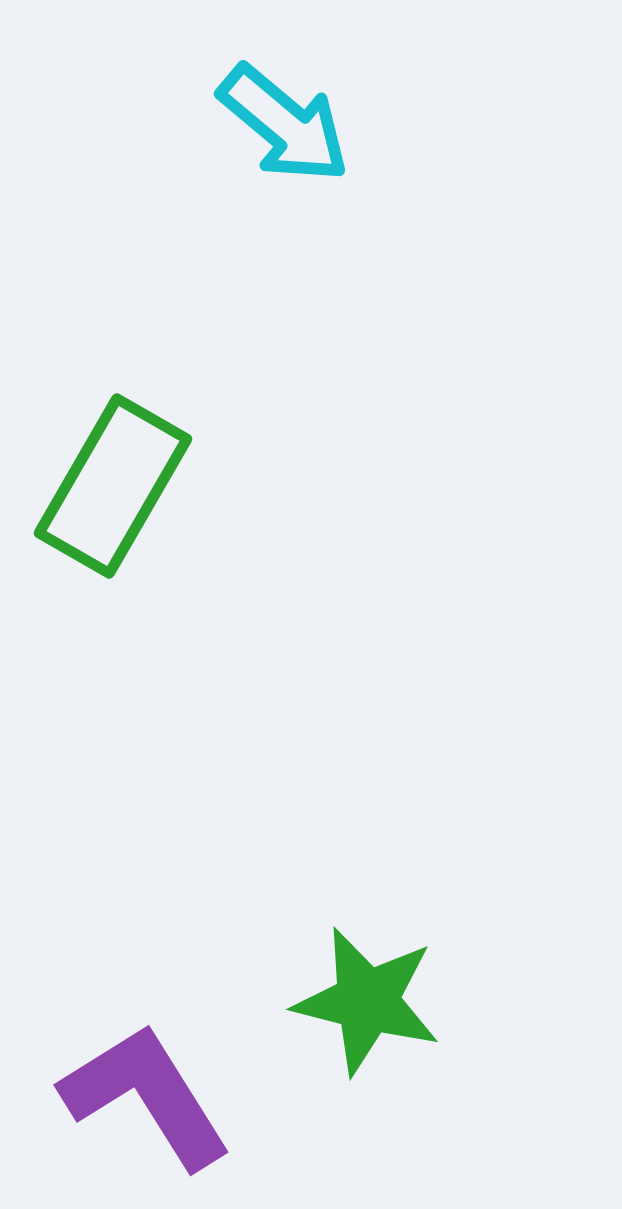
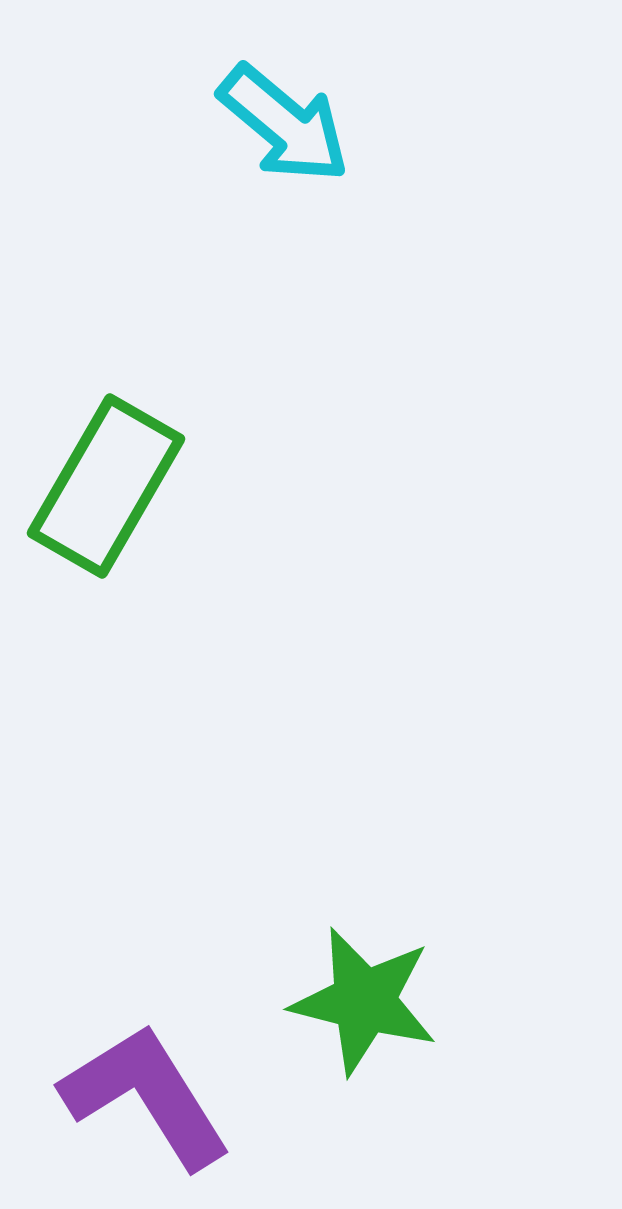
green rectangle: moved 7 px left
green star: moved 3 px left
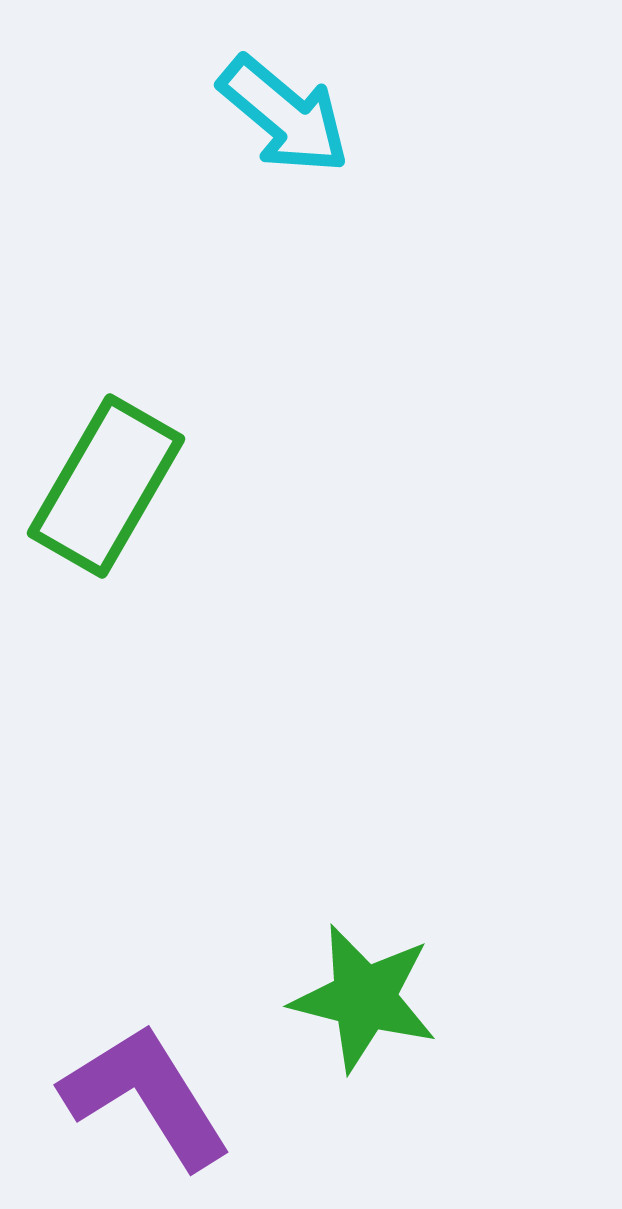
cyan arrow: moved 9 px up
green star: moved 3 px up
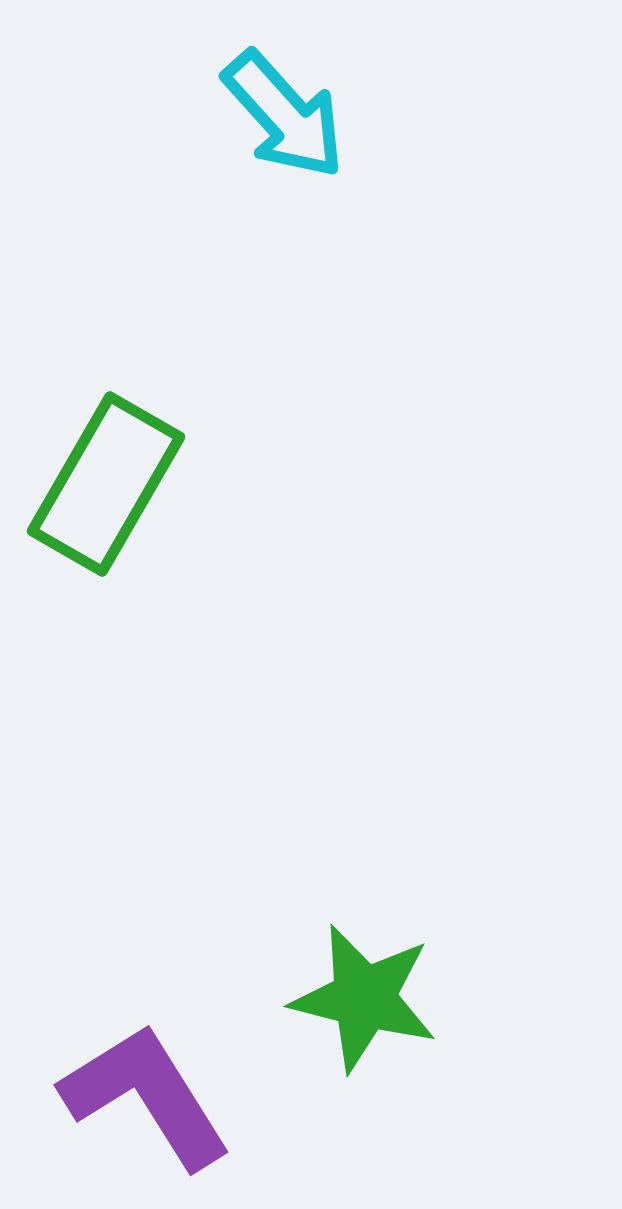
cyan arrow: rotated 8 degrees clockwise
green rectangle: moved 2 px up
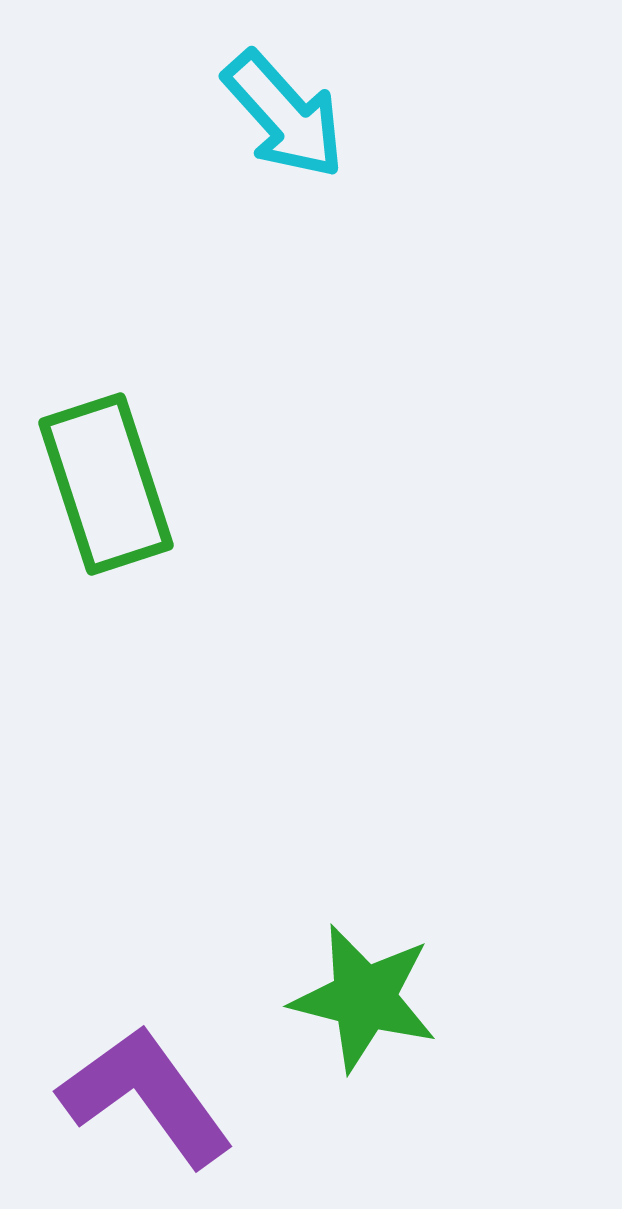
green rectangle: rotated 48 degrees counterclockwise
purple L-shape: rotated 4 degrees counterclockwise
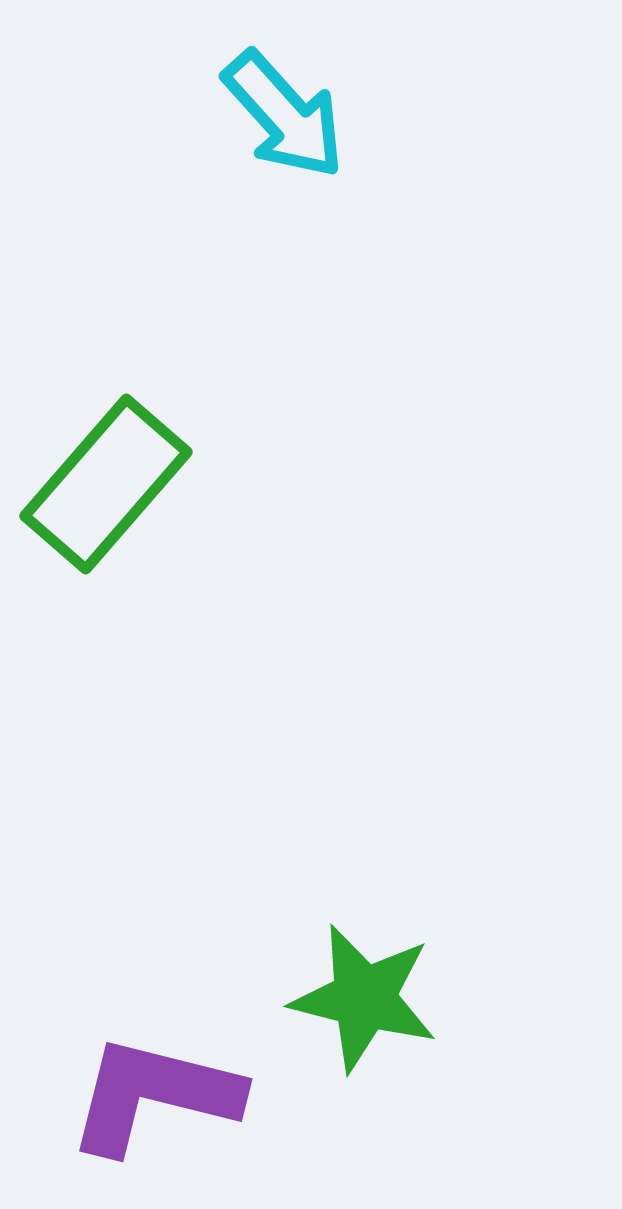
green rectangle: rotated 59 degrees clockwise
purple L-shape: moved 8 px right, 1 px up; rotated 40 degrees counterclockwise
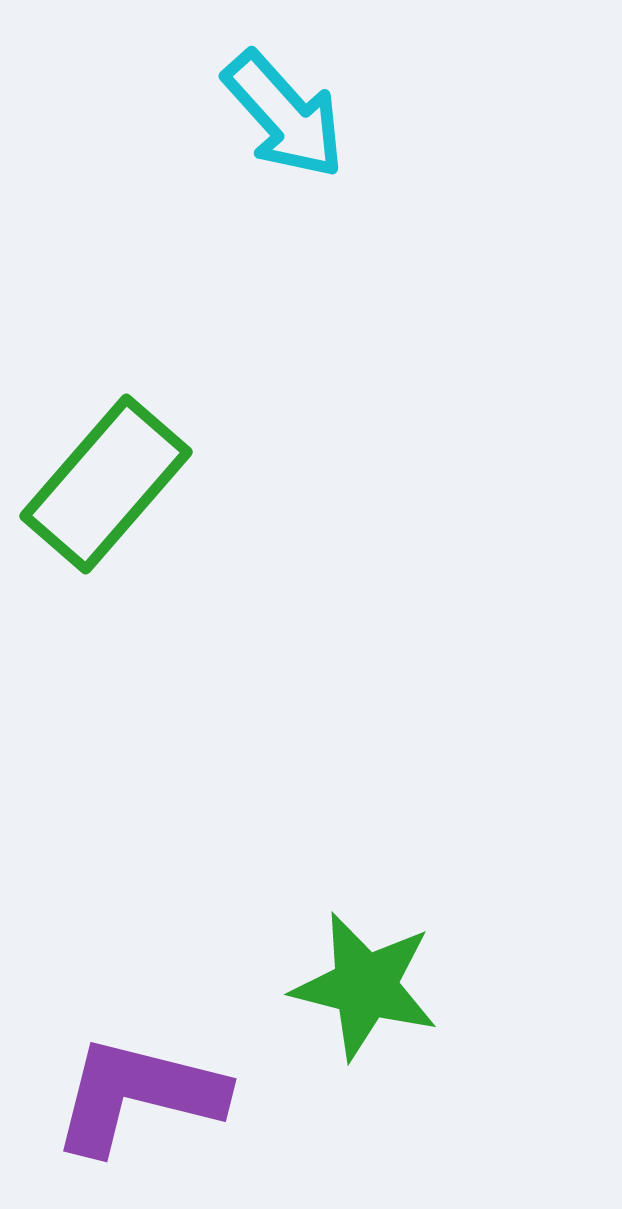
green star: moved 1 px right, 12 px up
purple L-shape: moved 16 px left
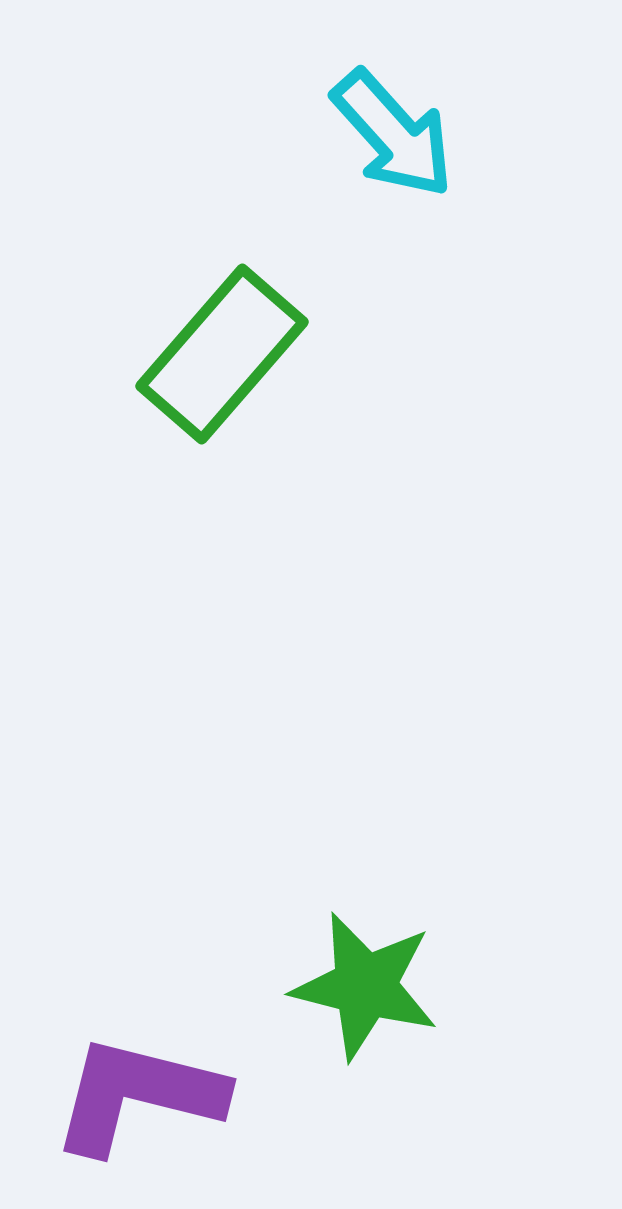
cyan arrow: moved 109 px right, 19 px down
green rectangle: moved 116 px right, 130 px up
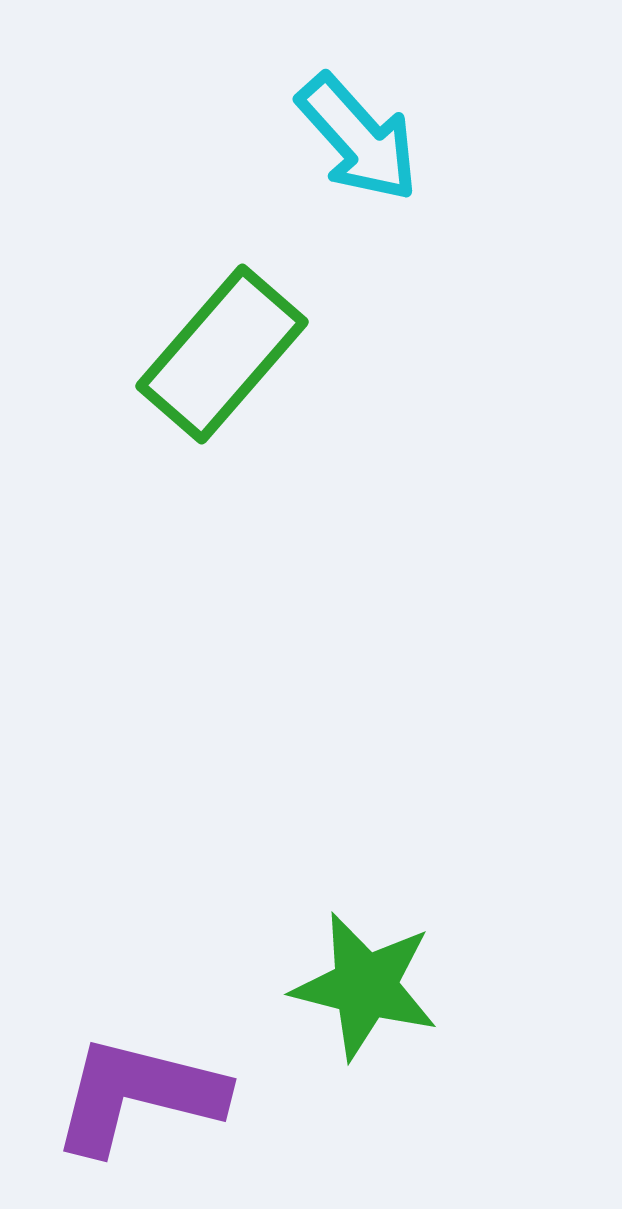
cyan arrow: moved 35 px left, 4 px down
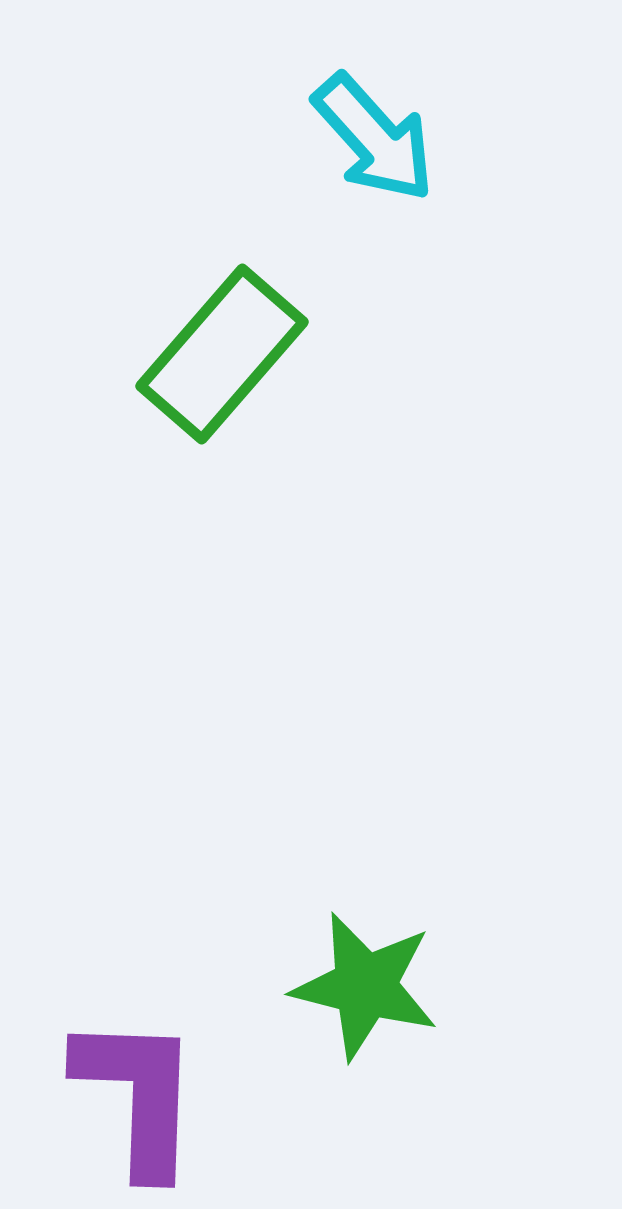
cyan arrow: moved 16 px right
purple L-shape: rotated 78 degrees clockwise
